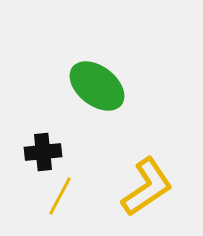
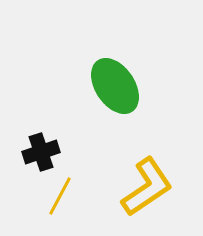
green ellipse: moved 18 px right; rotated 18 degrees clockwise
black cross: moved 2 px left; rotated 12 degrees counterclockwise
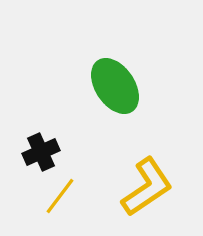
black cross: rotated 6 degrees counterclockwise
yellow line: rotated 9 degrees clockwise
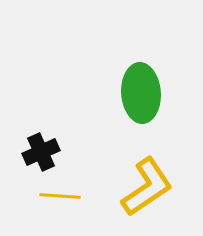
green ellipse: moved 26 px right, 7 px down; rotated 30 degrees clockwise
yellow line: rotated 57 degrees clockwise
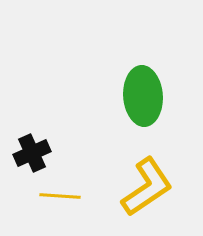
green ellipse: moved 2 px right, 3 px down
black cross: moved 9 px left, 1 px down
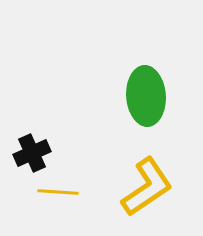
green ellipse: moved 3 px right
yellow line: moved 2 px left, 4 px up
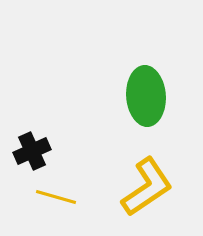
black cross: moved 2 px up
yellow line: moved 2 px left, 5 px down; rotated 12 degrees clockwise
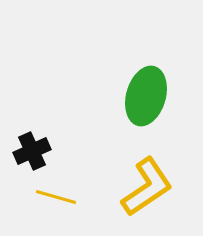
green ellipse: rotated 20 degrees clockwise
